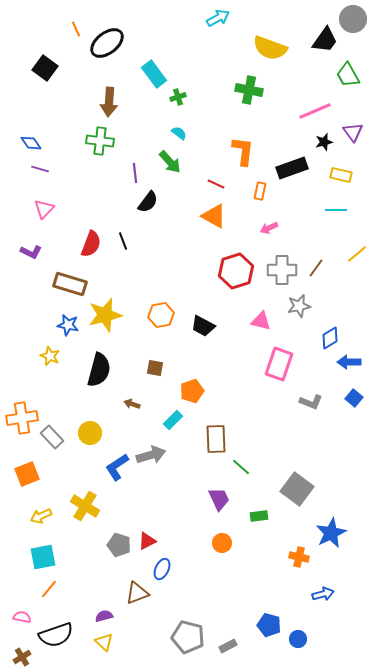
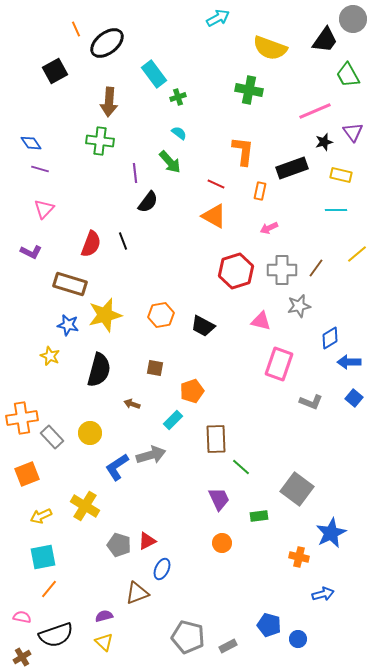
black square at (45, 68): moved 10 px right, 3 px down; rotated 25 degrees clockwise
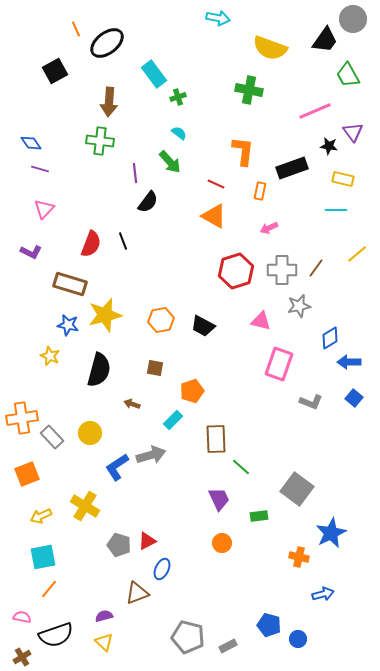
cyan arrow at (218, 18): rotated 40 degrees clockwise
black star at (324, 142): moved 5 px right, 4 px down; rotated 24 degrees clockwise
yellow rectangle at (341, 175): moved 2 px right, 4 px down
orange hexagon at (161, 315): moved 5 px down
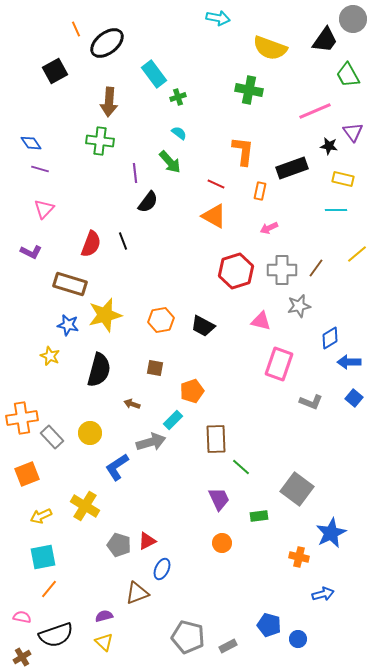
gray arrow at (151, 455): moved 13 px up
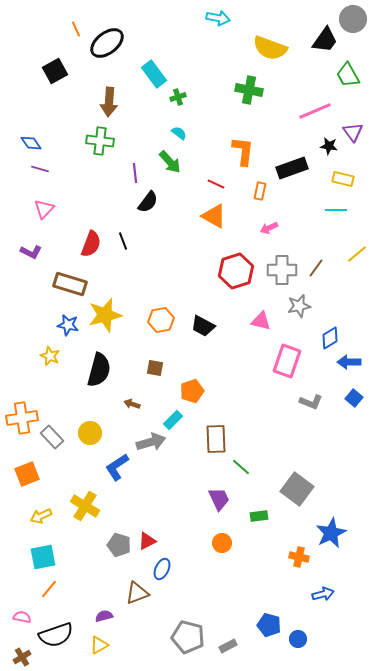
pink rectangle at (279, 364): moved 8 px right, 3 px up
yellow triangle at (104, 642): moved 5 px left, 3 px down; rotated 48 degrees clockwise
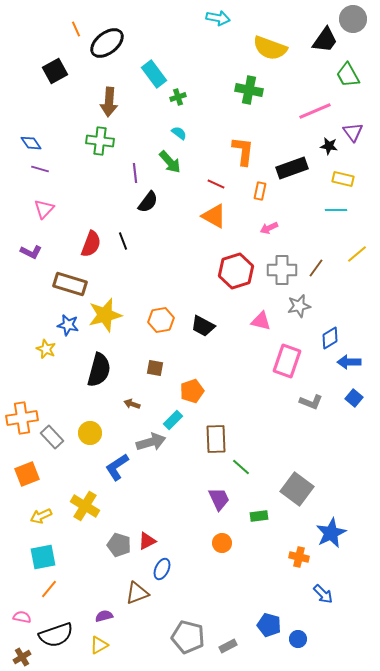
yellow star at (50, 356): moved 4 px left, 7 px up
blue arrow at (323, 594): rotated 60 degrees clockwise
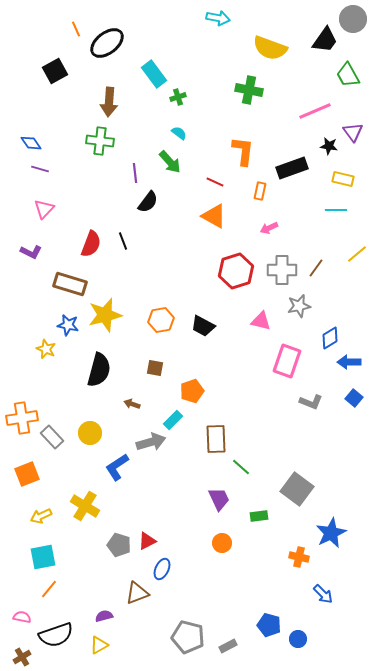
red line at (216, 184): moved 1 px left, 2 px up
